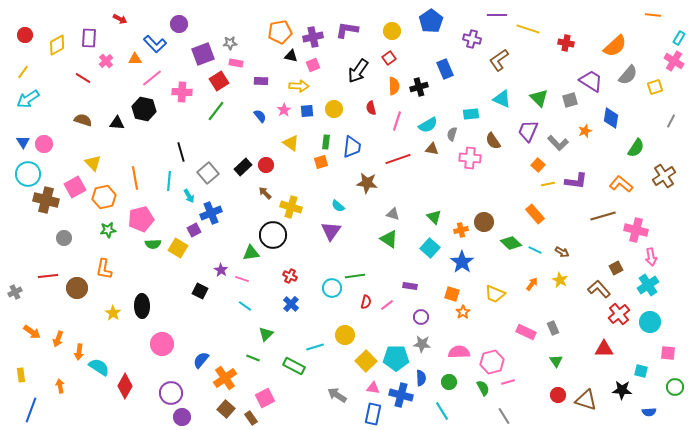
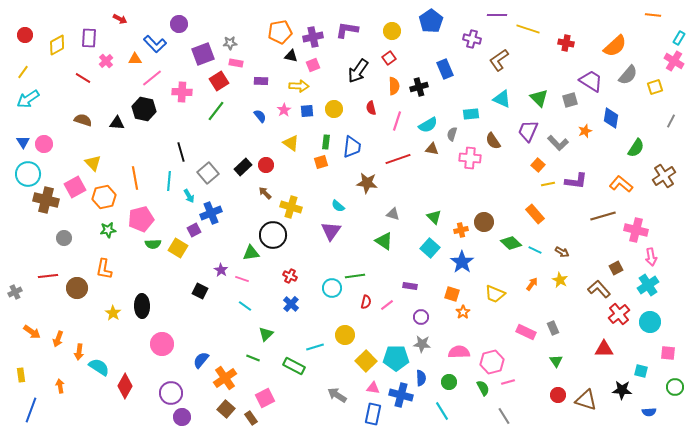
green triangle at (389, 239): moved 5 px left, 2 px down
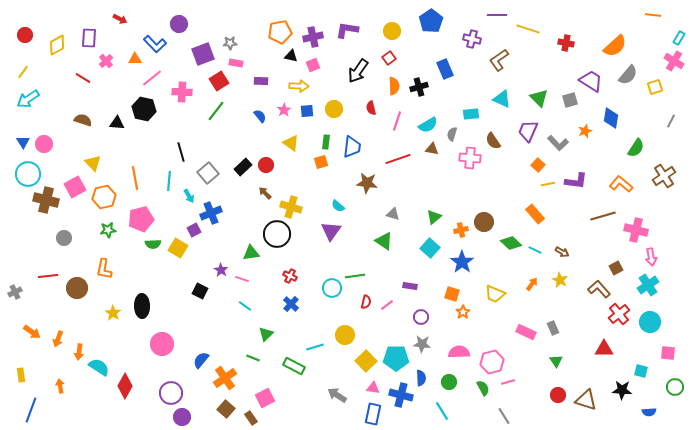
green triangle at (434, 217): rotated 35 degrees clockwise
black circle at (273, 235): moved 4 px right, 1 px up
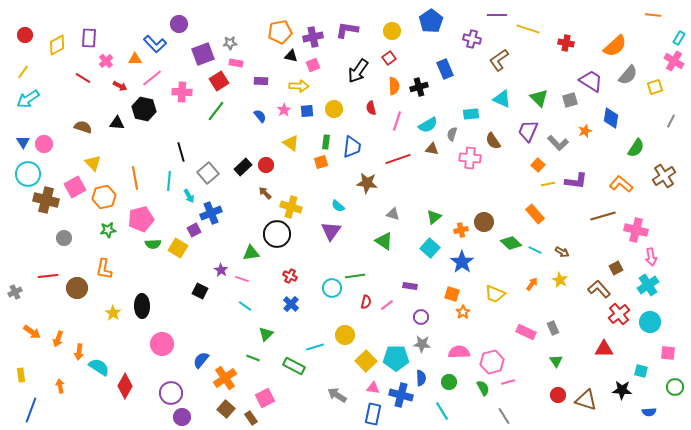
red arrow at (120, 19): moved 67 px down
brown semicircle at (83, 120): moved 7 px down
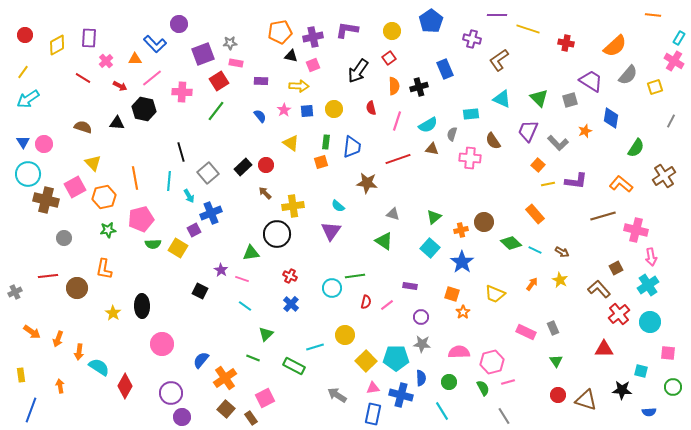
yellow cross at (291, 207): moved 2 px right, 1 px up; rotated 25 degrees counterclockwise
green circle at (675, 387): moved 2 px left
pink triangle at (373, 388): rotated 16 degrees counterclockwise
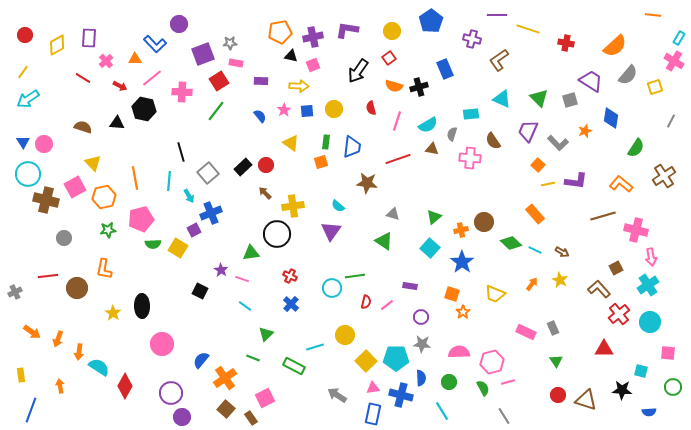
orange semicircle at (394, 86): rotated 108 degrees clockwise
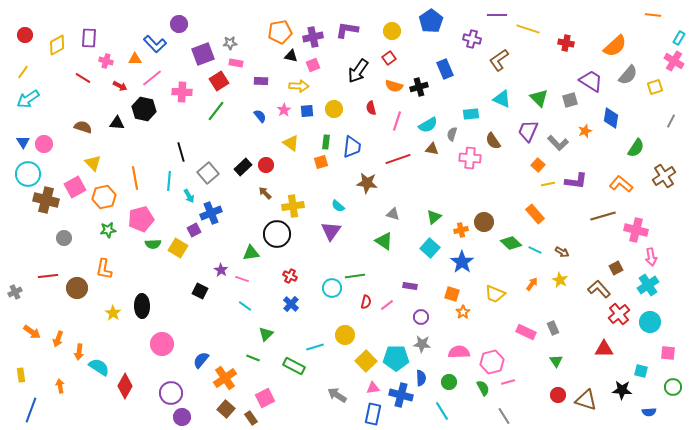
pink cross at (106, 61): rotated 32 degrees counterclockwise
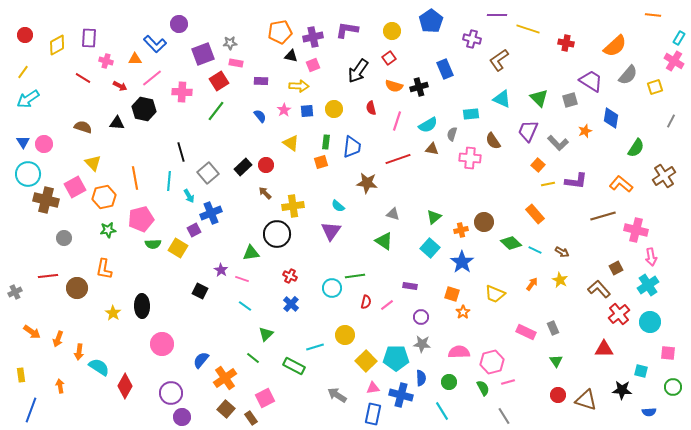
green line at (253, 358): rotated 16 degrees clockwise
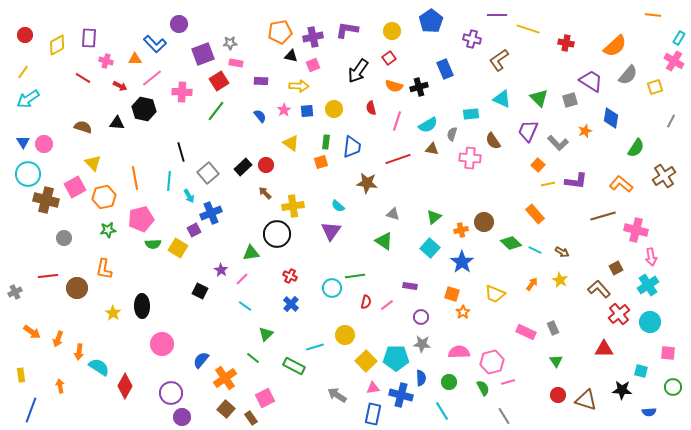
pink line at (242, 279): rotated 64 degrees counterclockwise
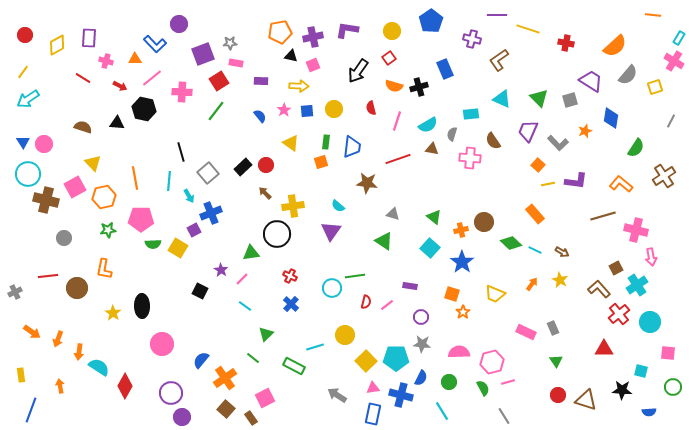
green triangle at (434, 217): rotated 42 degrees counterclockwise
pink pentagon at (141, 219): rotated 15 degrees clockwise
cyan cross at (648, 285): moved 11 px left
blue semicircle at (421, 378): rotated 28 degrees clockwise
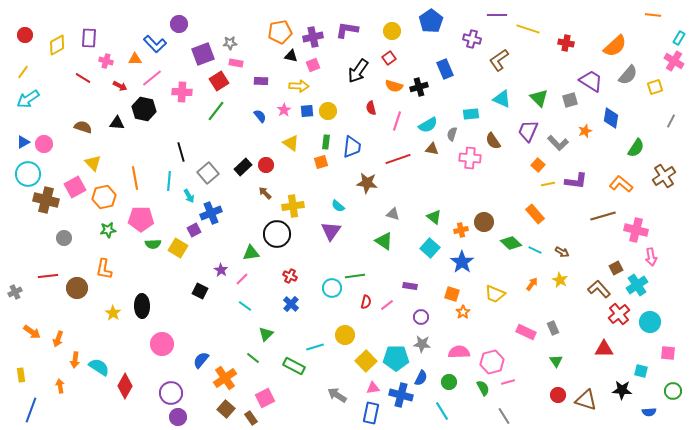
yellow circle at (334, 109): moved 6 px left, 2 px down
blue triangle at (23, 142): rotated 32 degrees clockwise
orange arrow at (79, 352): moved 4 px left, 8 px down
green circle at (673, 387): moved 4 px down
blue rectangle at (373, 414): moved 2 px left, 1 px up
purple circle at (182, 417): moved 4 px left
